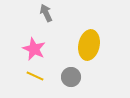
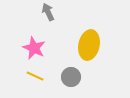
gray arrow: moved 2 px right, 1 px up
pink star: moved 1 px up
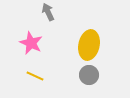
pink star: moved 3 px left, 5 px up
gray circle: moved 18 px right, 2 px up
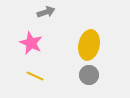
gray arrow: moved 2 px left; rotated 96 degrees clockwise
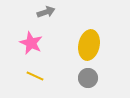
gray circle: moved 1 px left, 3 px down
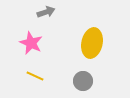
yellow ellipse: moved 3 px right, 2 px up
gray circle: moved 5 px left, 3 px down
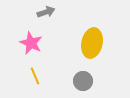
yellow line: rotated 42 degrees clockwise
